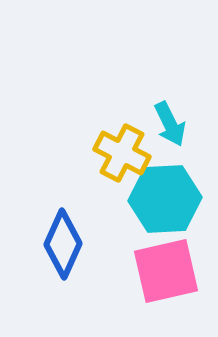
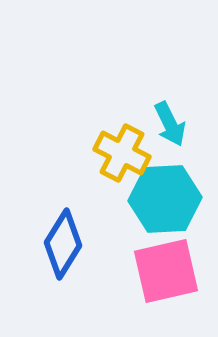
blue diamond: rotated 8 degrees clockwise
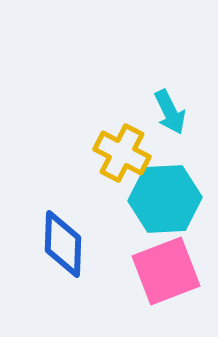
cyan arrow: moved 12 px up
blue diamond: rotated 30 degrees counterclockwise
pink square: rotated 8 degrees counterclockwise
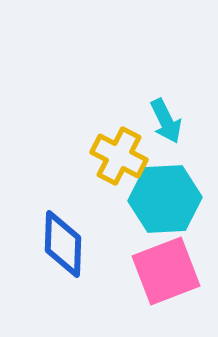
cyan arrow: moved 4 px left, 9 px down
yellow cross: moved 3 px left, 3 px down
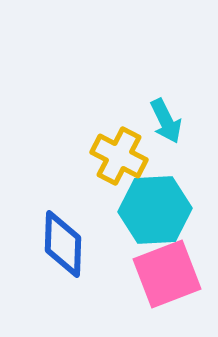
cyan hexagon: moved 10 px left, 11 px down
pink square: moved 1 px right, 3 px down
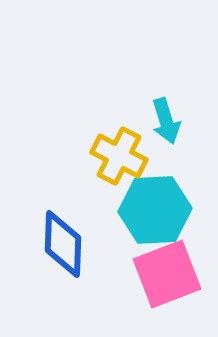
cyan arrow: rotated 9 degrees clockwise
